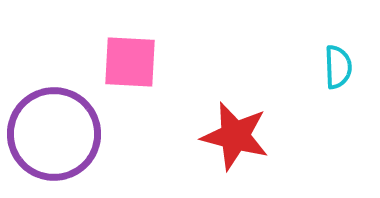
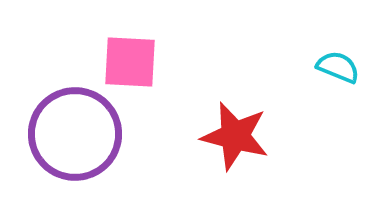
cyan semicircle: rotated 66 degrees counterclockwise
purple circle: moved 21 px right
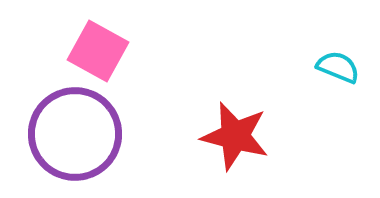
pink square: moved 32 px left, 11 px up; rotated 26 degrees clockwise
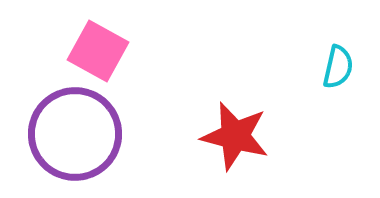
cyan semicircle: rotated 81 degrees clockwise
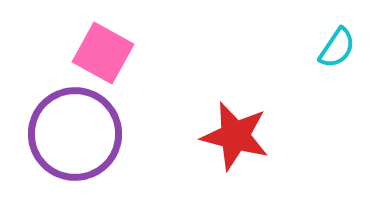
pink square: moved 5 px right, 2 px down
cyan semicircle: moved 1 px left, 19 px up; rotated 21 degrees clockwise
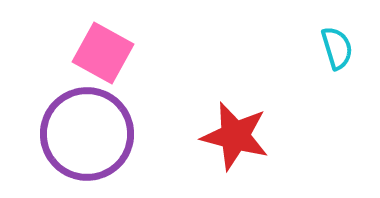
cyan semicircle: rotated 51 degrees counterclockwise
purple circle: moved 12 px right
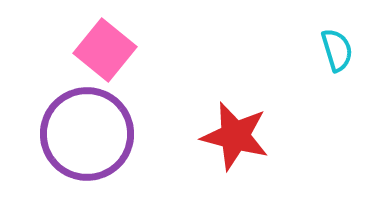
cyan semicircle: moved 2 px down
pink square: moved 2 px right, 3 px up; rotated 10 degrees clockwise
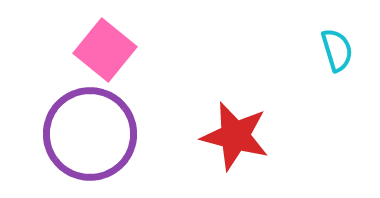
purple circle: moved 3 px right
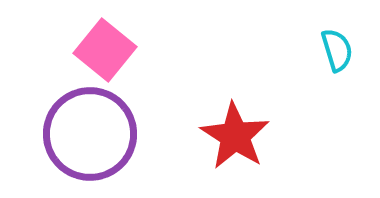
red star: rotated 18 degrees clockwise
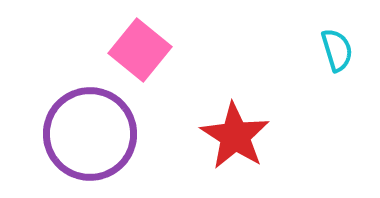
pink square: moved 35 px right
